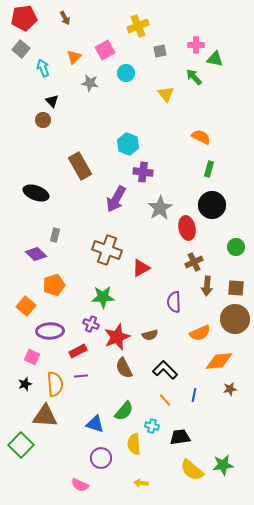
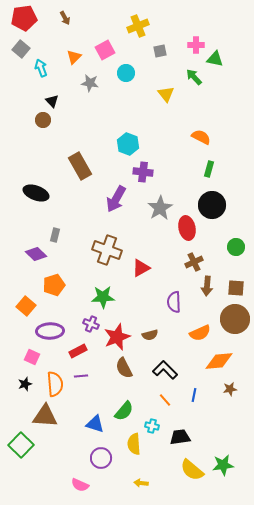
cyan arrow at (43, 68): moved 2 px left
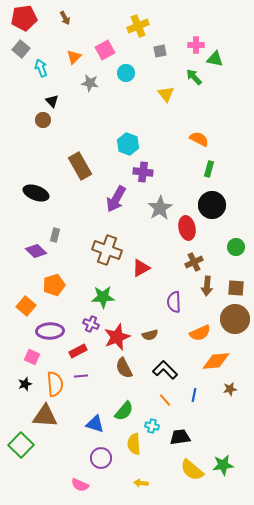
orange semicircle at (201, 137): moved 2 px left, 2 px down
purple diamond at (36, 254): moved 3 px up
orange diamond at (219, 361): moved 3 px left
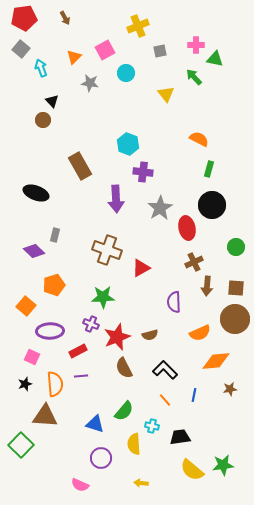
purple arrow at (116, 199): rotated 32 degrees counterclockwise
purple diamond at (36, 251): moved 2 px left
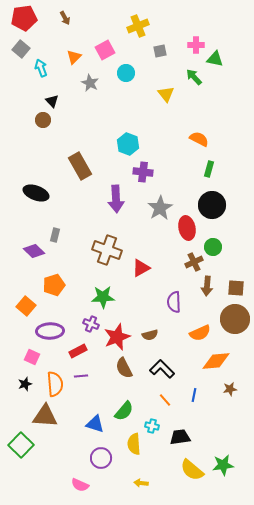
gray star at (90, 83): rotated 18 degrees clockwise
green circle at (236, 247): moved 23 px left
black L-shape at (165, 370): moved 3 px left, 1 px up
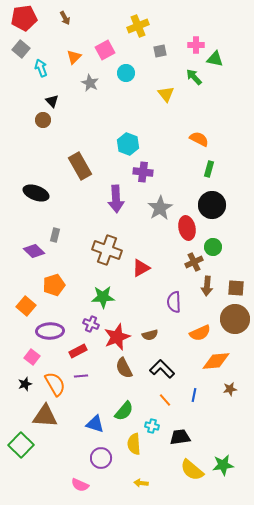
pink square at (32, 357): rotated 14 degrees clockwise
orange semicircle at (55, 384): rotated 25 degrees counterclockwise
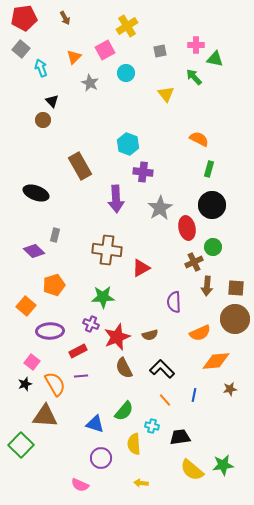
yellow cross at (138, 26): moved 11 px left; rotated 10 degrees counterclockwise
brown cross at (107, 250): rotated 12 degrees counterclockwise
pink square at (32, 357): moved 5 px down
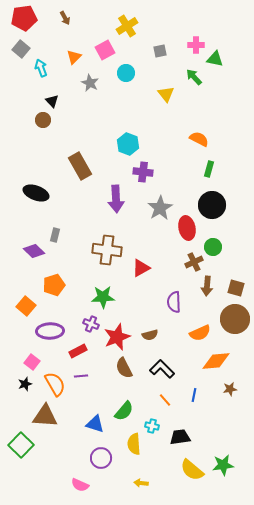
brown square at (236, 288): rotated 12 degrees clockwise
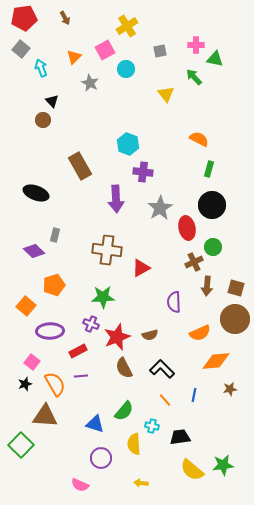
cyan circle at (126, 73): moved 4 px up
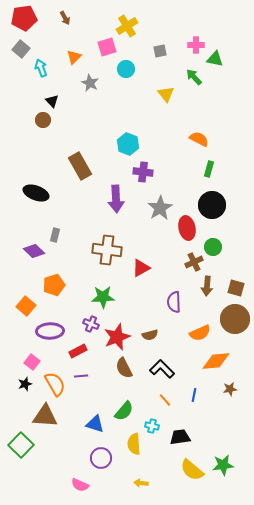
pink square at (105, 50): moved 2 px right, 3 px up; rotated 12 degrees clockwise
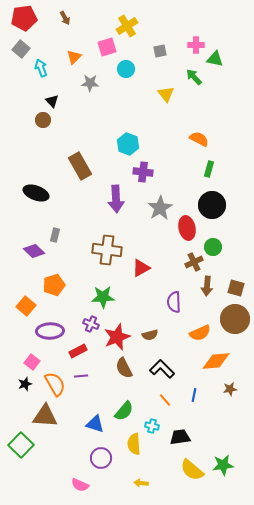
gray star at (90, 83): rotated 24 degrees counterclockwise
